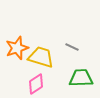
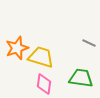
gray line: moved 17 px right, 4 px up
green trapezoid: rotated 10 degrees clockwise
pink diamond: moved 8 px right; rotated 50 degrees counterclockwise
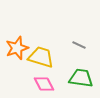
gray line: moved 10 px left, 2 px down
pink diamond: rotated 35 degrees counterclockwise
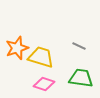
gray line: moved 1 px down
pink diamond: rotated 45 degrees counterclockwise
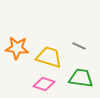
orange star: rotated 25 degrees clockwise
yellow trapezoid: moved 8 px right
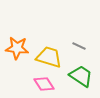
green trapezoid: moved 2 px up; rotated 25 degrees clockwise
pink diamond: rotated 40 degrees clockwise
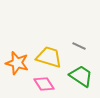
orange star: moved 15 px down; rotated 10 degrees clockwise
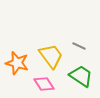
yellow trapezoid: moved 2 px right, 1 px up; rotated 36 degrees clockwise
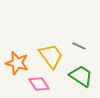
pink diamond: moved 5 px left
